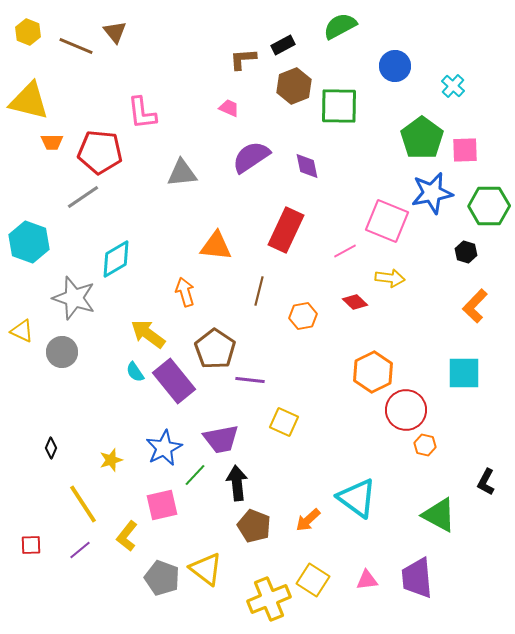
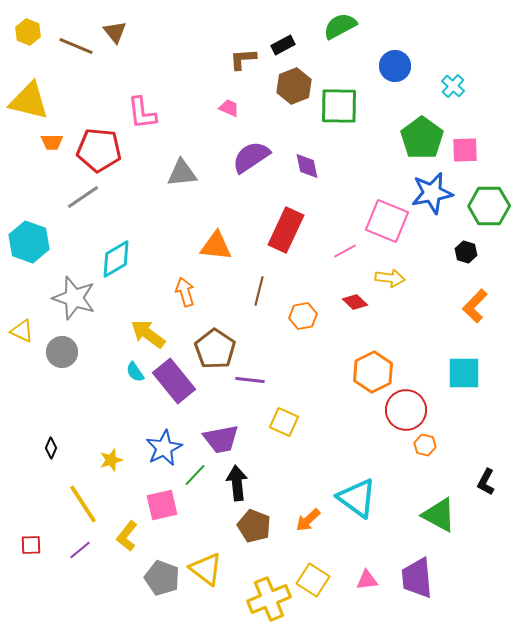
red pentagon at (100, 152): moved 1 px left, 2 px up
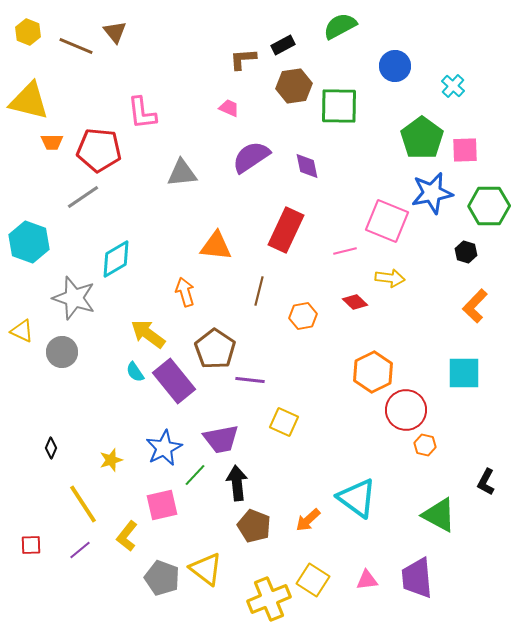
brown hexagon at (294, 86): rotated 12 degrees clockwise
pink line at (345, 251): rotated 15 degrees clockwise
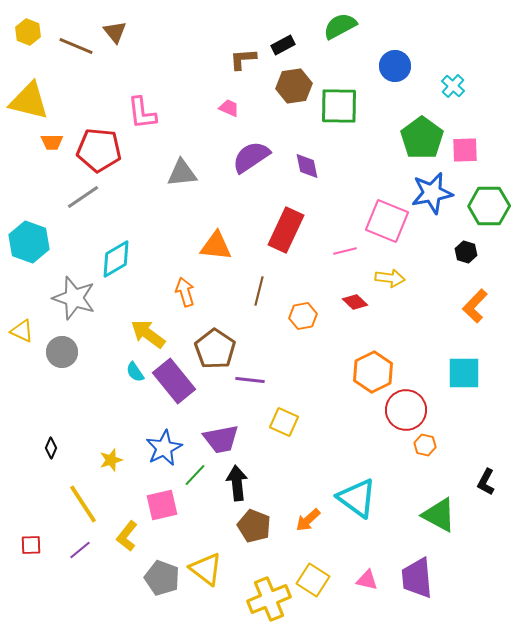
pink triangle at (367, 580): rotated 20 degrees clockwise
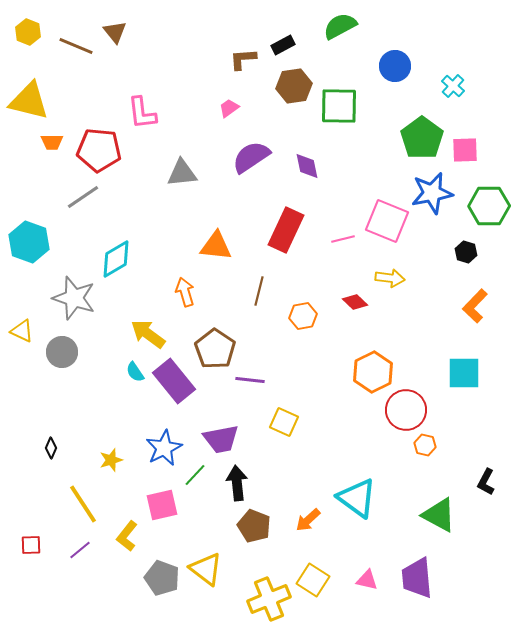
pink trapezoid at (229, 108): rotated 60 degrees counterclockwise
pink line at (345, 251): moved 2 px left, 12 px up
